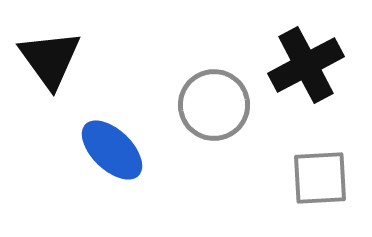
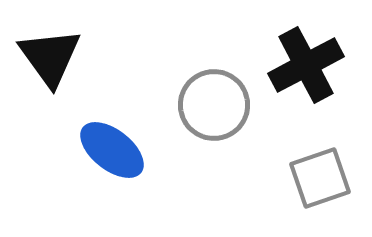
black triangle: moved 2 px up
blue ellipse: rotated 6 degrees counterclockwise
gray square: rotated 16 degrees counterclockwise
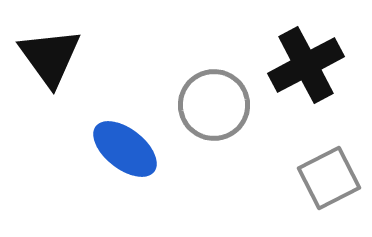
blue ellipse: moved 13 px right, 1 px up
gray square: moved 9 px right; rotated 8 degrees counterclockwise
